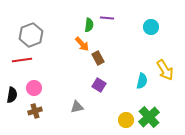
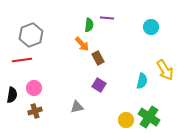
green cross: rotated 15 degrees counterclockwise
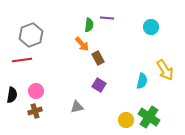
pink circle: moved 2 px right, 3 px down
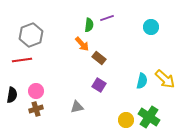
purple line: rotated 24 degrees counterclockwise
brown rectangle: moved 1 px right; rotated 24 degrees counterclockwise
yellow arrow: moved 9 px down; rotated 15 degrees counterclockwise
brown cross: moved 1 px right, 2 px up
